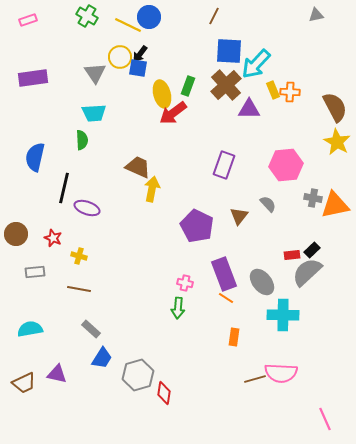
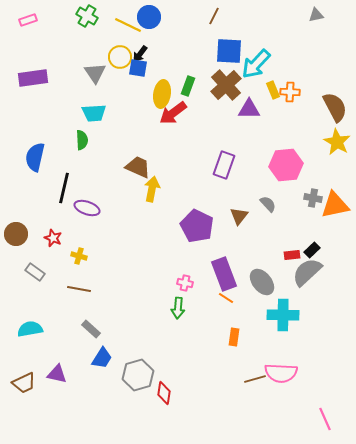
yellow ellipse at (162, 94): rotated 24 degrees clockwise
gray rectangle at (35, 272): rotated 42 degrees clockwise
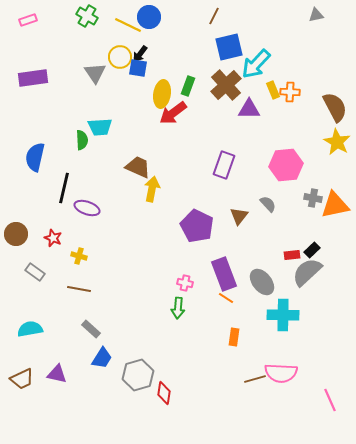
blue square at (229, 51): moved 4 px up; rotated 16 degrees counterclockwise
cyan trapezoid at (94, 113): moved 6 px right, 14 px down
brown trapezoid at (24, 383): moved 2 px left, 4 px up
pink line at (325, 419): moved 5 px right, 19 px up
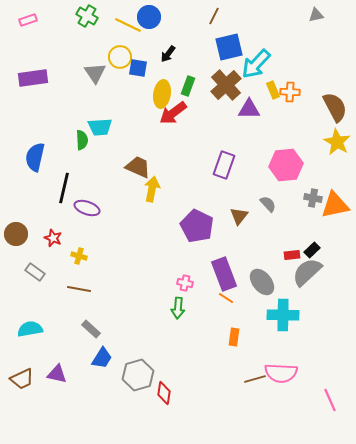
black arrow at (140, 54): moved 28 px right
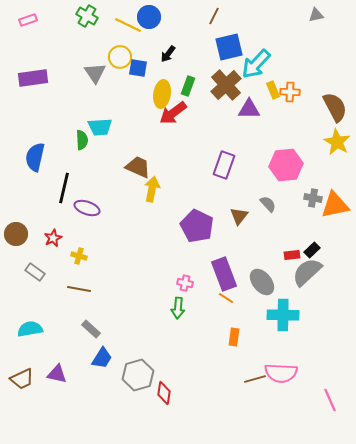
red star at (53, 238): rotated 24 degrees clockwise
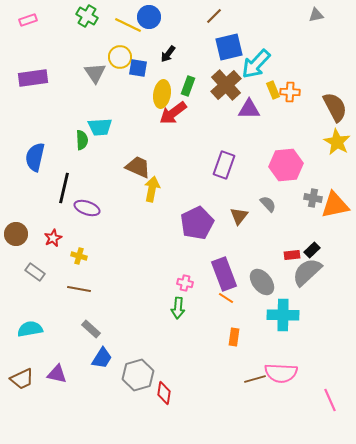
brown line at (214, 16): rotated 18 degrees clockwise
purple pentagon at (197, 226): moved 3 px up; rotated 20 degrees clockwise
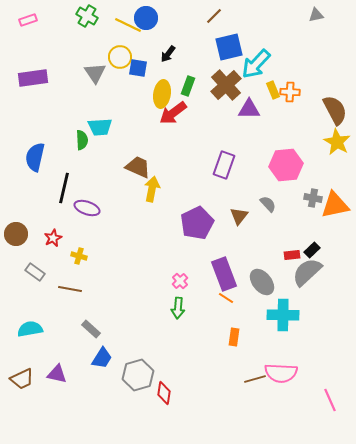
blue circle at (149, 17): moved 3 px left, 1 px down
brown semicircle at (335, 107): moved 3 px down
pink cross at (185, 283): moved 5 px left, 2 px up; rotated 35 degrees clockwise
brown line at (79, 289): moved 9 px left
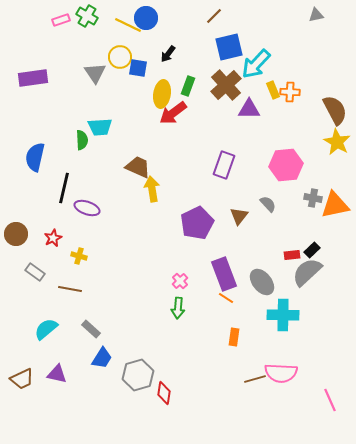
pink rectangle at (28, 20): moved 33 px right
yellow arrow at (152, 189): rotated 20 degrees counterclockwise
cyan semicircle at (30, 329): moved 16 px right; rotated 30 degrees counterclockwise
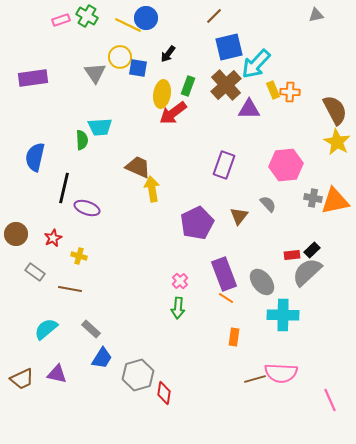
orange triangle at (335, 205): moved 4 px up
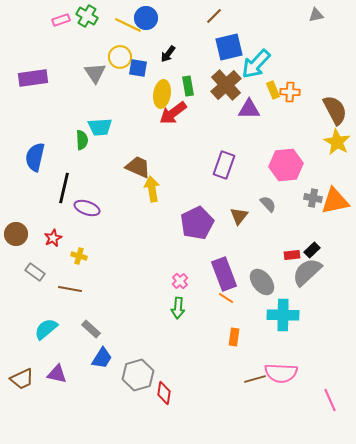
green rectangle at (188, 86): rotated 30 degrees counterclockwise
